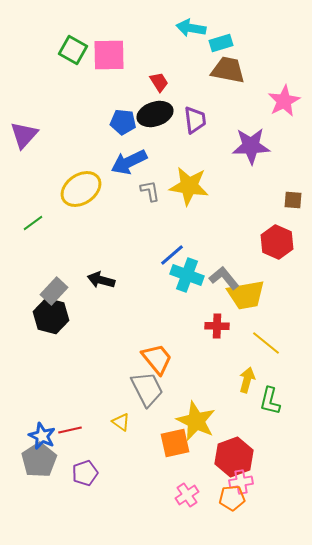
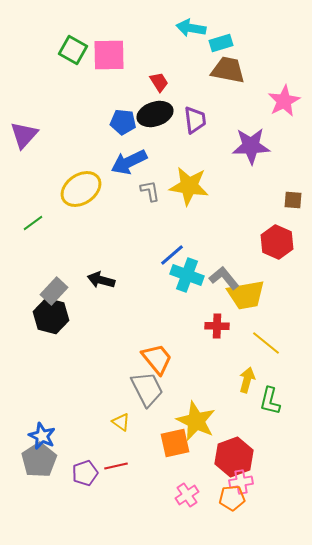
red line at (70, 430): moved 46 px right, 36 px down
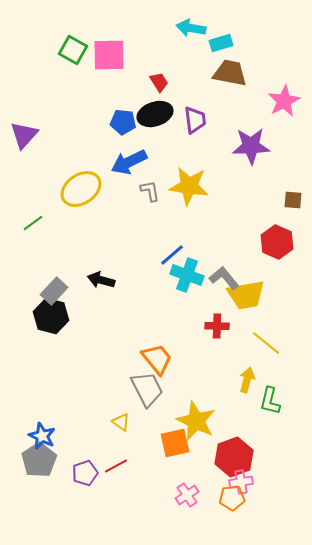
brown trapezoid at (228, 70): moved 2 px right, 3 px down
red line at (116, 466): rotated 15 degrees counterclockwise
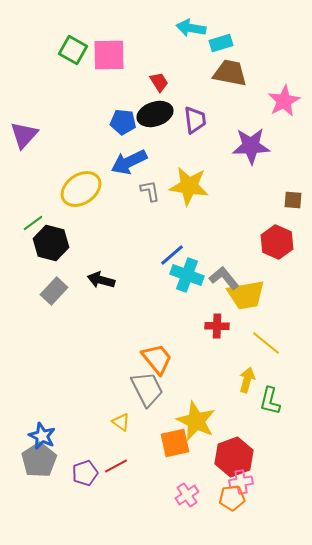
black hexagon at (51, 316): moved 73 px up
